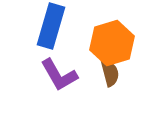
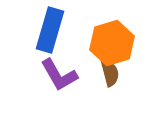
blue rectangle: moved 1 px left, 4 px down
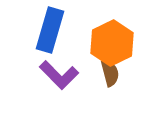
orange hexagon: rotated 9 degrees counterclockwise
purple L-shape: rotated 15 degrees counterclockwise
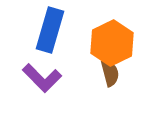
purple L-shape: moved 17 px left, 3 px down
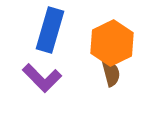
brown semicircle: moved 1 px right
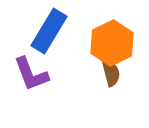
blue rectangle: moved 1 px left, 1 px down; rotated 15 degrees clockwise
purple L-shape: moved 11 px left, 4 px up; rotated 24 degrees clockwise
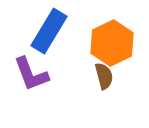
brown semicircle: moved 7 px left, 3 px down
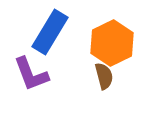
blue rectangle: moved 1 px right, 1 px down
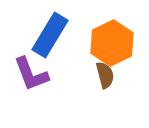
blue rectangle: moved 3 px down
brown semicircle: moved 1 px right, 1 px up
